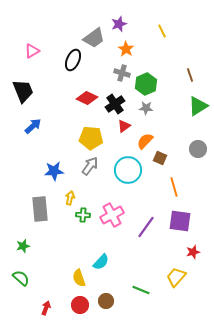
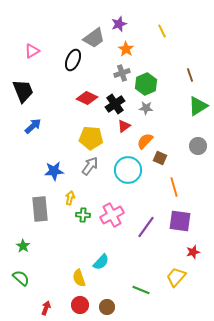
gray cross: rotated 35 degrees counterclockwise
gray circle: moved 3 px up
green star: rotated 24 degrees counterclockwise
brown circle: moved 1 px right, 6 px down
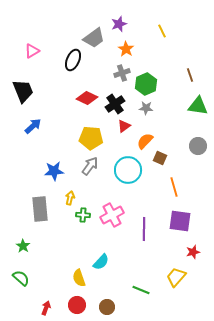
green triangle: rotated 40 degrees clockwise
purple line: moved 2 px left, 2 px down; rotated 35 degrees counterclockwise
red circle: moved 3 px left
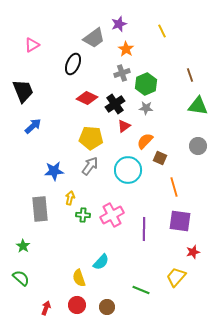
pink triangle: moved 6 px up
black ellipse: moved 4 px down
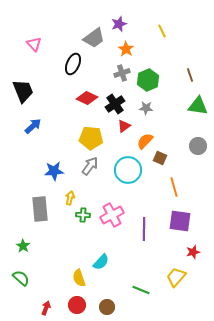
pink triangle: moved 2 px right, 1 px up; rotated 42 degrees counterclockwise
green hexagon: moved 2 px right, 4 px up
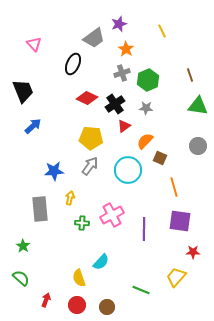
green cross: moved 1 px left, 8 px down
red star: rotated 16 degrees clockwise
red arrow: moved 8 px up
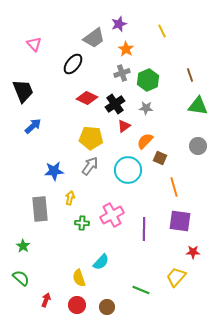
black ellipse: rotated 15 degrees clockwise
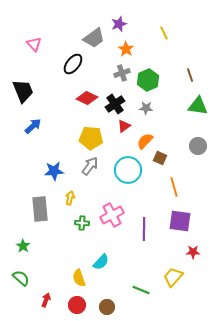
yellow line: moved 2 px right, 2 px down
yellow trapezoid: moved 3 px left
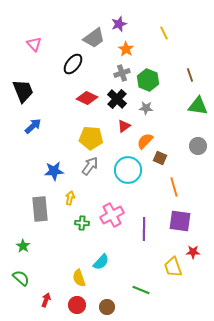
green hexagon: rotated 15 degrees counterclockwise
black cross: moved 2 px right, 5 px up; rotated 12 degrees counterclockwise
yellow trapezoid: moved 10 px up; rotated 60 degrees counterclockwise
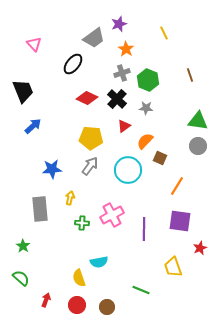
green triangle: moved 15 px down
blue star: moved 2 px left, 2 px up
orange line: moved 3 px right, 1 px up; rotated 48 degrees clockwise
red star: moved 7 px right, 4 px up; rotated 24 degrees counterclockwise
cyan semicircle: moved 2 px left; rotated 36 degrees clockwise
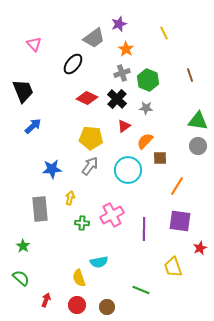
brown square: rotated 24 degrees counterclockwise
